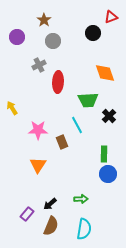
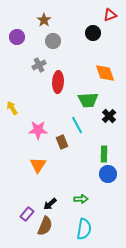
red triangle: moved 1 px left, 2 px up
brown semicircle: moved 6 px left
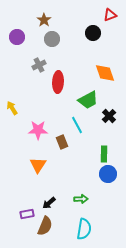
gray circle: moved 1 px left, 2 px up
green trapezoid: rotated 25 degrees counterclockwise
black arrow: moved 1 px left, 1 px up
purple rectangle: rotated 40 degrees clockwise
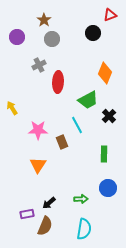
orange diamond: rotated 40 degrees clockwise
blue circle: moved 14 px down
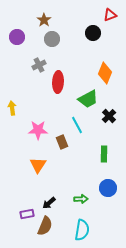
green trapezoid: moved 1 px up
yellow arrow: rotated 24 degrees clockwise
cyan semicircle: moved 2 px left, 1 px down
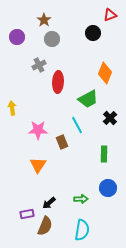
black cross: moved 1 px right, 2 px down
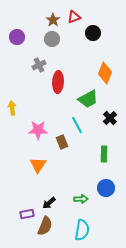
red triangle: moved 36 px left, 2 px down
brown star: moved 9 px right
blue circle: moved 2 px left
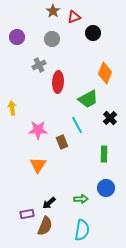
brown star: moved 9 px up
